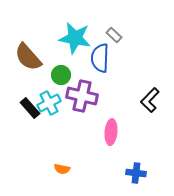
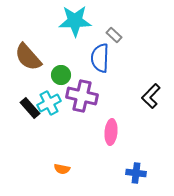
cyan star: moved 17 px up; rotated 12 degrees counterclockwise
black L-shape: moved 1 px right, 4 px up
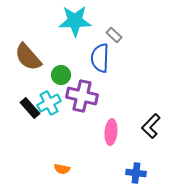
black L-shape: moved 30 px down
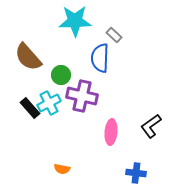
black L-shape: rotated 10 degrees clockwise
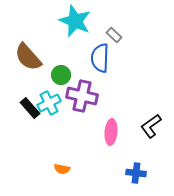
cyan star: rotated 24 degrees clockwise
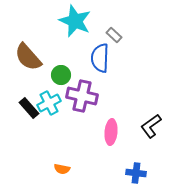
black rectangle: moved 1 px left
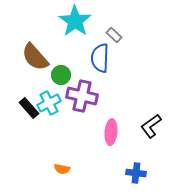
cyan star: rotated 12 degrees clockwise
brown semicircle: moved 7 px right
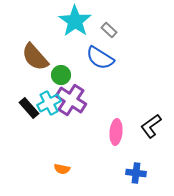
gray rectangle: moved 5 px left, 5 px up
blue semicircle: rotated 60 degrees counterclockwise
purple cross: moved 11 px left, 4 px down; rotated 20 degrees clockwise
pink ellipse: moved 5 px right
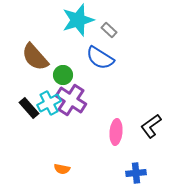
cyan star: moved 3 px right, 1 px up; rotated 20 degrees clockwise
green circle: moved 2 px right
blue cross: rotated 12 degrees counterclockwise
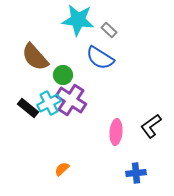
cyan star: rotated 24 degrees clockwise
black rectangle: moved 1 px left; rotated 10 degrees counterclockwise
orange semicircle: rotated 126 degrees clockwise
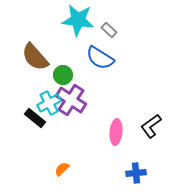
black rectangle: moved 7 px right, 10 px down
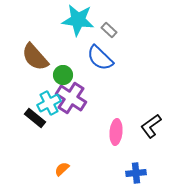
blue semicircle: rotated 12 degrees clockwise
purple cross: moved 2 px up
